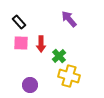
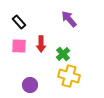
pink square: moved 2 px left, 3 px down
green cross: moved 4 px right, 2 px up
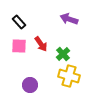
purple arrow: rotated 30 degrees counterclockwise
red arrow: rotated 35 degrees counterclockwise
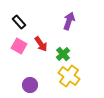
purple arrow: moved 2 px down; rotated 90 degrees clockwise
pink square: rotated 28 degrees clockwise
yellow cross: rotated 20 degrees clockwise
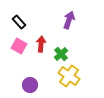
purple arrow: moved 1 px up
red arrow: rotated 140 degrees counterclockwise
green cross: moved 2 px left
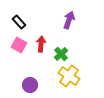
pink square: moved 1 px up
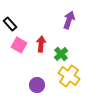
black rectangle: moved 9 px left, 2 px down
purple circle: moved 7 px right
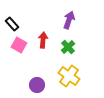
black rectangle: moved 2 px right
red arrow: moved 2 px right, 4 px up
green cross: moved 7 px right, 7 px up
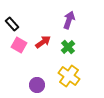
red arrow: moved 2 px down; rotated 49 degrees clockwise
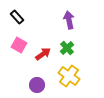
purple arrow: rotated 30 degrees counterclockwise
black rectangle: moved 5 px right, 7 px up
red arrow: moved 12 px down
green cross: moved 1 px left, 1 px down
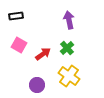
black rectangle: moved 1 px left, 1 px up; rotated 56 degrees counterclockwise
